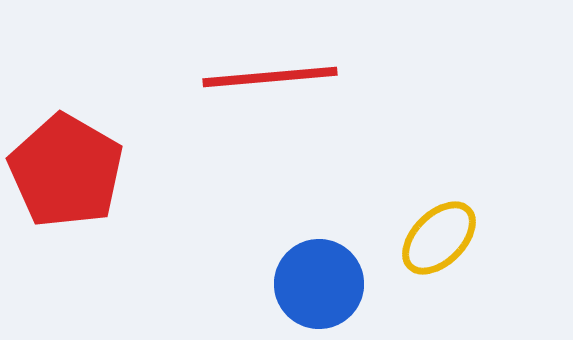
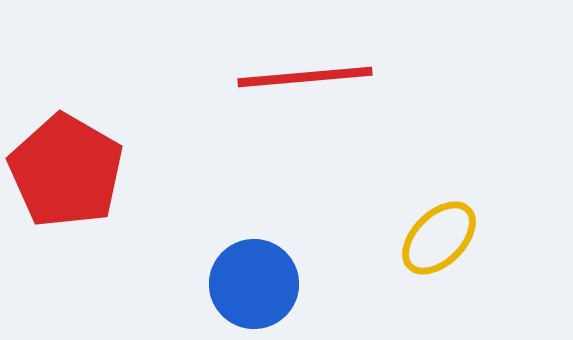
red line: moved 35 px right
blue circle: moved 65 px left
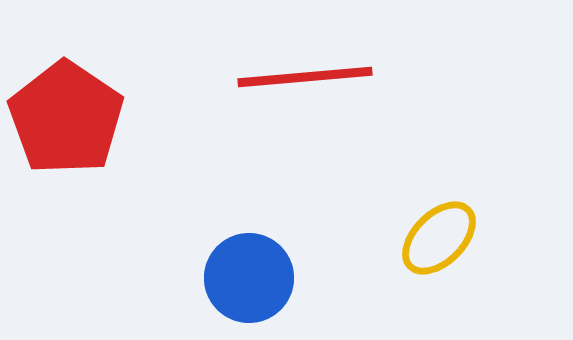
red pentagon: moved 53 px up; rotated 4 degrees clockwise
blue circle: moved 5 px left, 6 px up
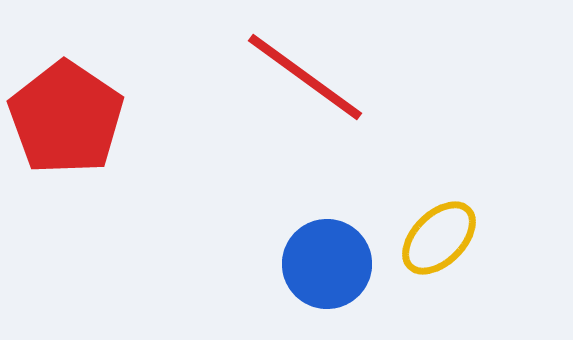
red line: rotated 41 degrees clockwise
blue circle: moved 78 px right, 14 px up
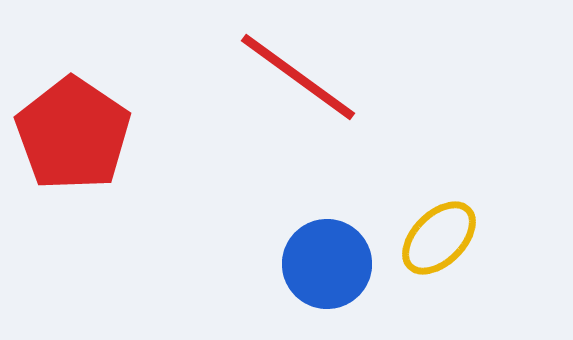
red line: moved 7 px left
red pentagon: moved 7 px right, 16 px down
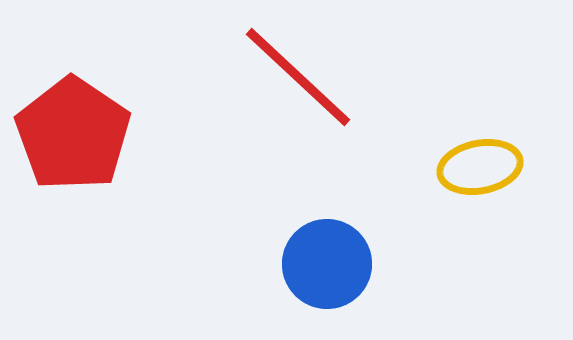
red line: rotated 7 degrees clockwise
yellow ellipse: moved 41 px right, 71 px up; rotated 34 degrees clockwise
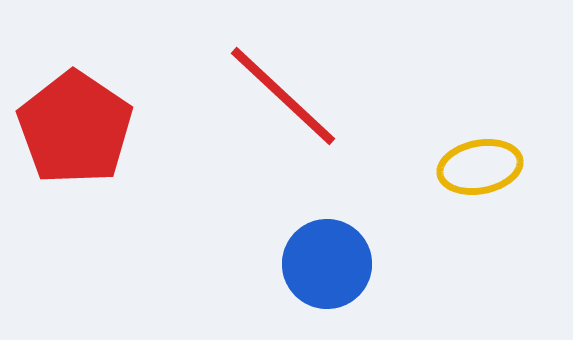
red line: moved 15 px left, 19 px down
red pentagon: moved 2 px right, 6 px up
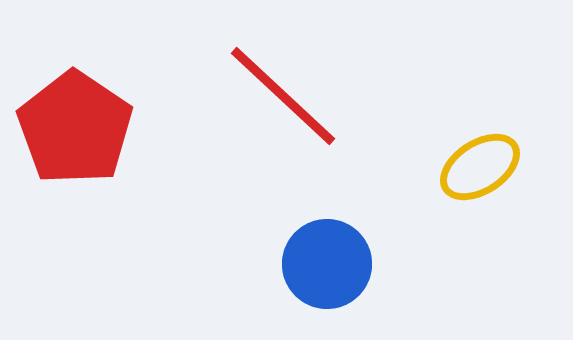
yellow ellipse: rotated 22 degrees counterclockwise
